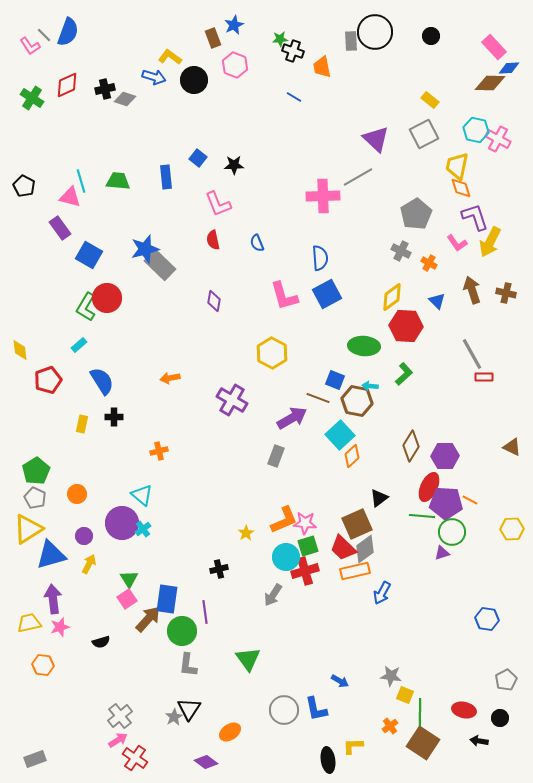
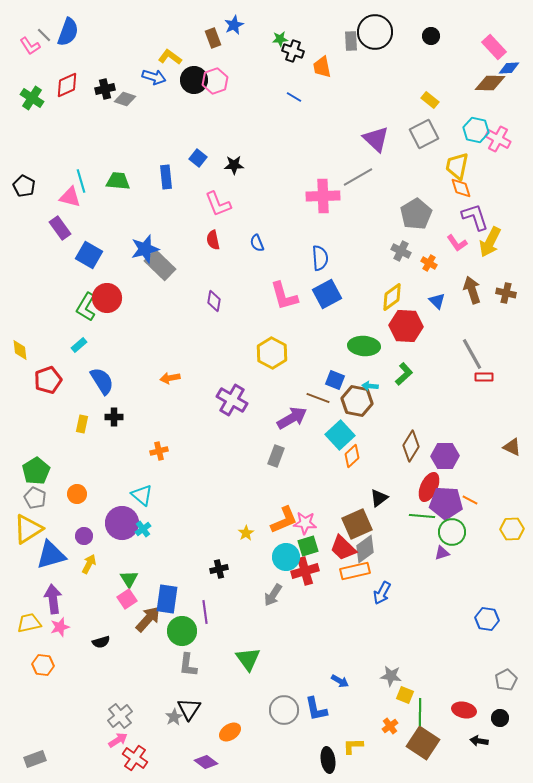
pink hexagon at (235, 65): moved 20 px left, 16 px down; rotated 20 degrees clockwise
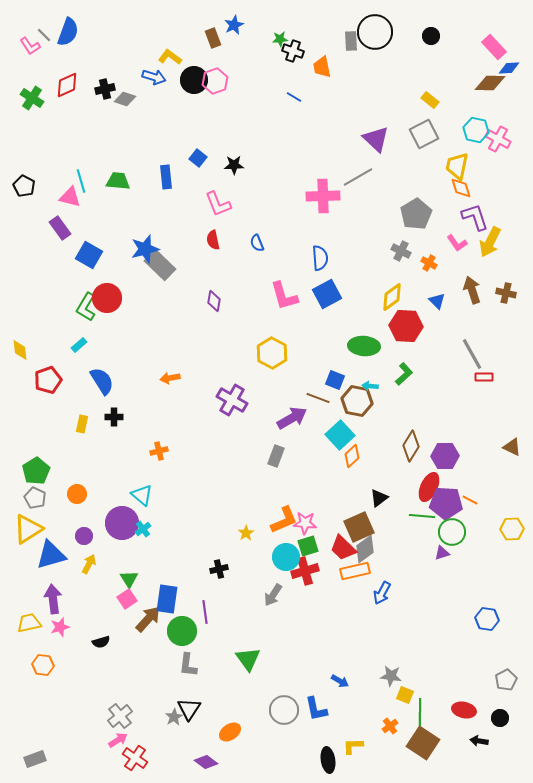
brown square at (357, 524): moved 2 px right, 3 px down
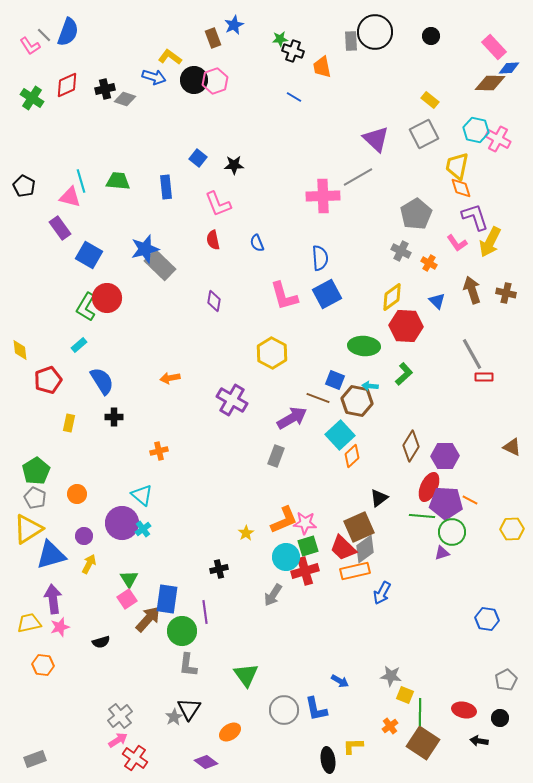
blue rectangle at (166, 177): moved 10 px down
yellow rectangle at (82, 424): moved 13 px left, 1 px up
green triangle at (248, 659): moved 2 px left, 16 px down
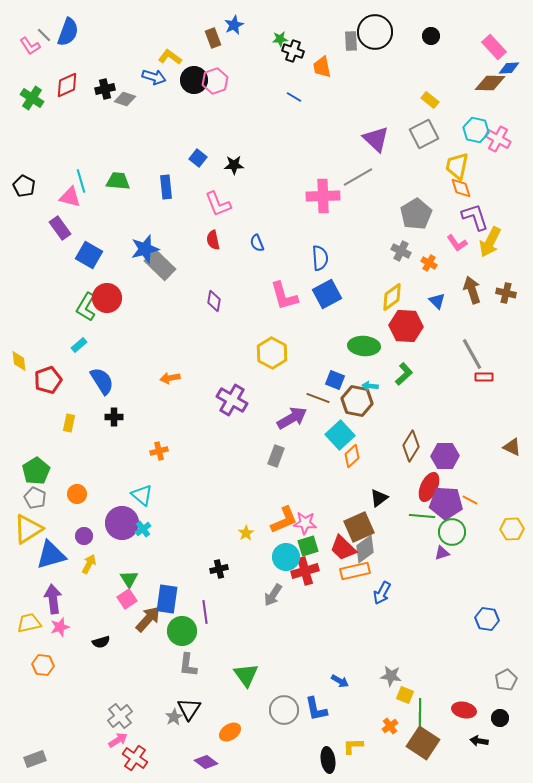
yellow diamond at (20, 350): moved 1 px left, 11 px down
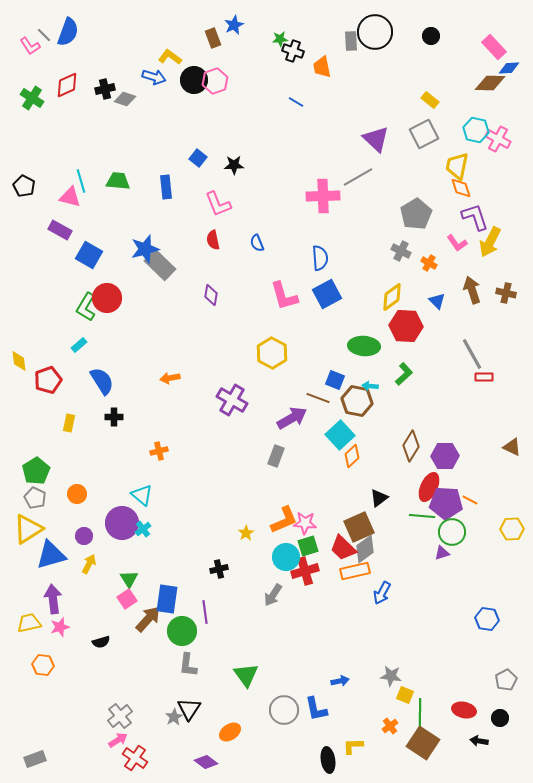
blue line at (294, 97): moved 2 px right, 5 px down
purple rectangle at (60, 228): moved 2 px down; rotated 25 degrees counterclockwise
purple diamond at (214, 301): moved 3 px left, 6 px up
blue arrow at (340, 681): rotated 42 degrees counterclockwise
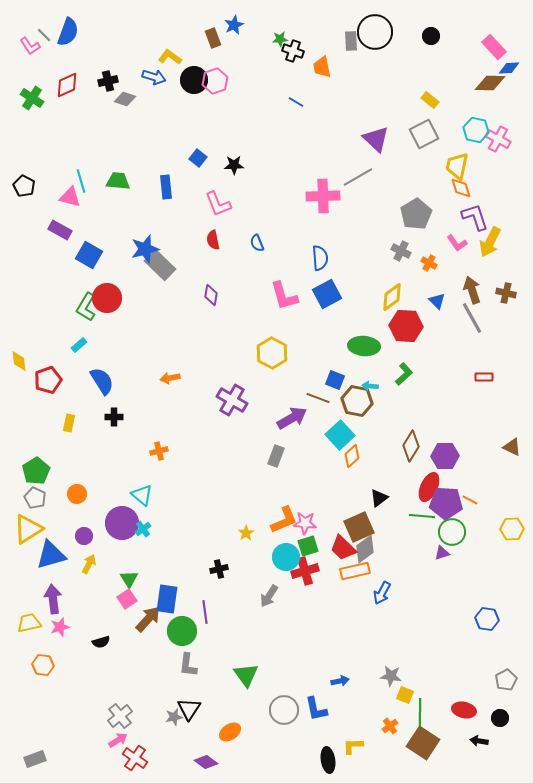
black cross at (105, 89): moved 3 px right, 8 px up
gray line at (472, 354): moved 36 px up
gray arrow at (273, 595): moved 4 px left, 1 px down
gray star at (174, 717): rotated 18 degrees clockwise
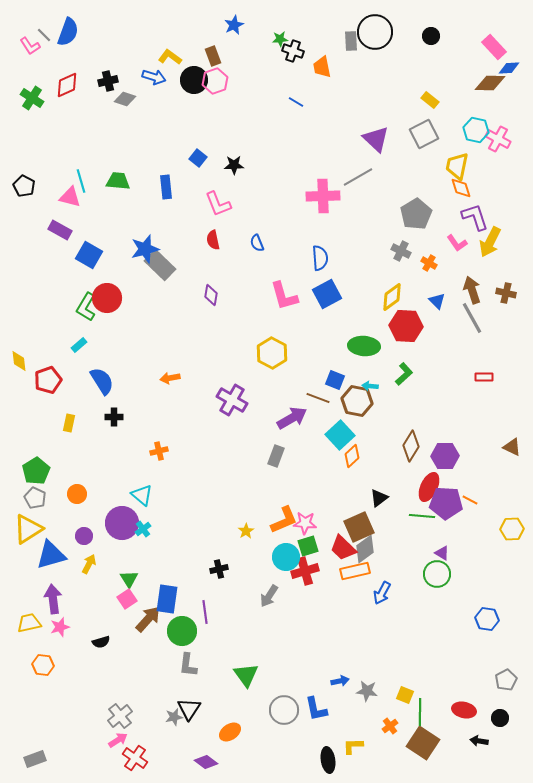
brown rectangle at (213, 38): moved 18 px down
green circle at (452, 532): moved 15 px left, 42 px down
yellow star at (246, 533): moved 2 px up
purple triangle at (442, 553): rotated 49 degrees clockwise
gray star at (391, 676): moved 24 px left, 15 px down
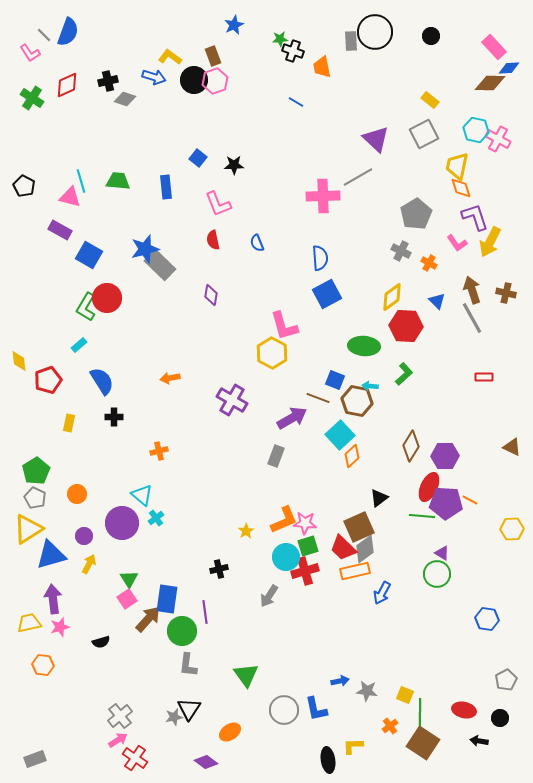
pink L-shape at (30, 46): moved 7 px down
pink L-shape at (284, 296): moved 30 px down
cyan cross at (143, 529): moved 13 px right, 11 px up
